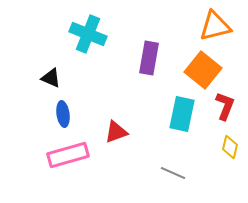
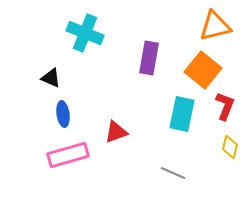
cyan cross: moved 3 px left, 1 px up
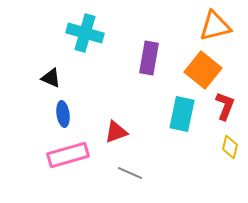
cyan cross: rotated 6 degrees counterclockwise
gray line: moved 43 px left
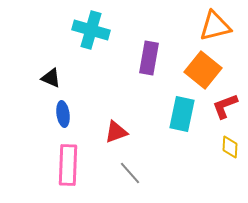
cyan cross: moved 6 px right, 3 px up
red L-shape: rotated 132 degrees counterclockwise
yellow diamond: rotated 10 degrees counterclockwise
pink rectangle: moved 10 px down; rotated 72 degrees counterclockwise
gray line: rotated 25 degrees clockwise
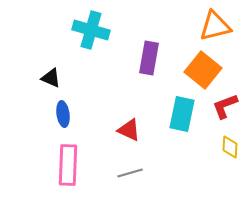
red triangle: moved 13 px right, 2 px up; rotated 45 degrees clockwise
gray line: rotated 65 degrees counterclockwise
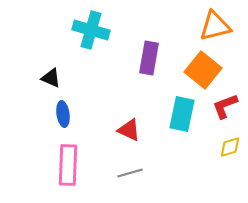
yellow diamond: rotated 70 degrees clockwise
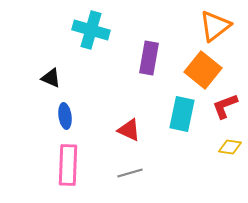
orange triangle: rotated 24 degrees counterclockwise
blue ellipse: moved 2 px right, 2 px down
yellow diamond: rotated 25 degrees clockwise
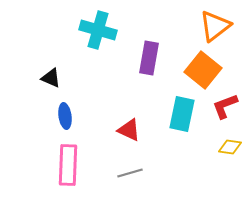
cyan cross: moved 7 px right
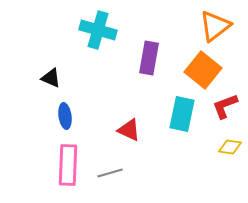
gray line: moved 20 px left
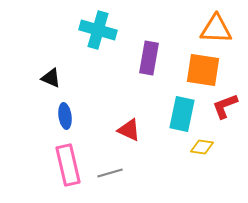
orange triangle: moved 1 px right, 3 px down; rotated 40 degrees clockwise
orange square: rotated 30 degrees counterclockwise
yellow diamond: moved 28 px left
pink rectangle: rotated 15 degrees counterclockwise
